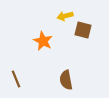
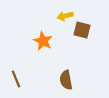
brown square: moved 1 px left
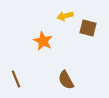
brown square: moved 6 px right, 2 px up
brown semicircle: rotated 18 degrees counterclockwise
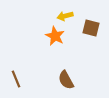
brown square: moved 3 px right
orange star: moved 12 px right, 5 px up
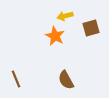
brown square: rotated 30 degrees counterclockwise
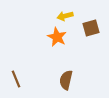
orange star: moved 2 px right, 1 px down
brown semicircle: rotated 42 degrees clockwise
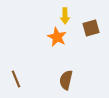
yellow arrow: rotated 77 degrees counterclockwise
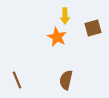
brown square: moved 2 px right
brown line: moved 1 px right, 1 px down
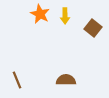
brown square: rotated 36 degrees counterclockwise
orange star: moved 17 px left, 23 px up
brown semicircle: rotated 78 degrees clockwise
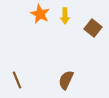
brown semicircle: rotated 66 degrees counterclockwise
